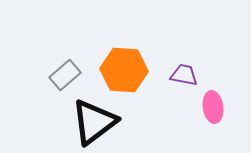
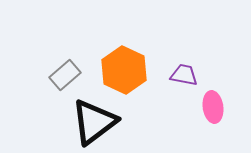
orange hexagon: rotated 21 degrees clockwise
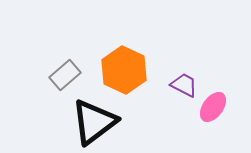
purple trapezoid: moved 10 px down; rotated 16 degrees clockwise
pink ellipse: rotated 44 degrees clockwise
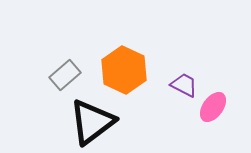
black triangle: moved 2 px left
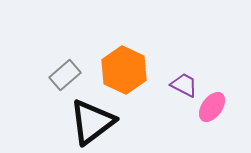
pink ellipse: moved 1 px left
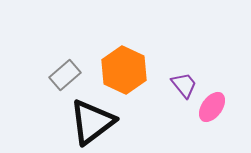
purple trapezoid: rotated 24 degrees clockwise
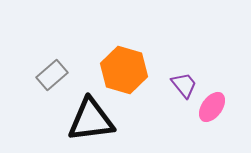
orange hexagon: rotated 9 degrees counterclockwise
gray rectangle: moved 13 px left
black triangle: moved 1 px left, 2 px up; rotated 30 degrees clockwise
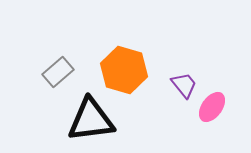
gray rectangle: moved 6 px right, 3 px up
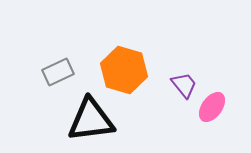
gray rectangle: rotated 16 degrees clockwise
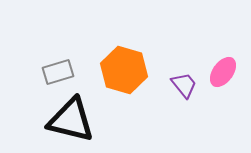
gray rectangle: rotated 8 degrees clockwise
pink ellipse: moved 11 px right, 35 px up
black triangle: moved 20 px left; rotated 21 degrees clockwise
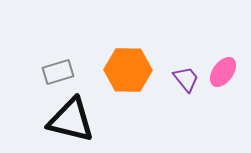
orange hexagon: moved 4 px right; rotated 15 degrees counterclockwise
purple trapezoid: moved 2 px right, 6 px up
